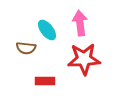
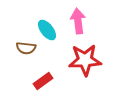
pink arrow: moved 2 px left, 2 px up
red star: moved 1 px right, 1 px down
red rectangle: moved 2 px left; rotated 36 degrees counterclockwise
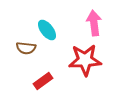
pink arrow: moved 16 px right, 2 px down
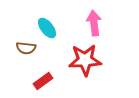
cyan ellipse: moved 2 px up
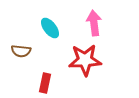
cyan ellipse: moved 3 px right
brown semicircle: moved 5 px left, 3 px down
red rectangle: moved 2 px right, 2 px down; rotated 42 degrees counterclockwise
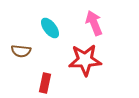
pink arrow: rotated 15 degrees counterclockwise
